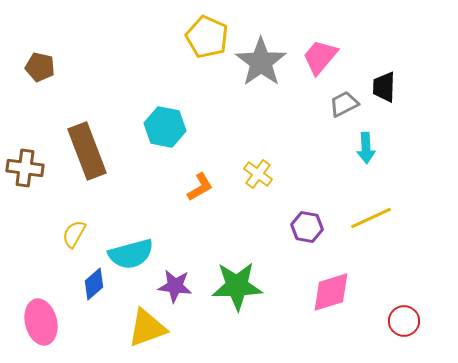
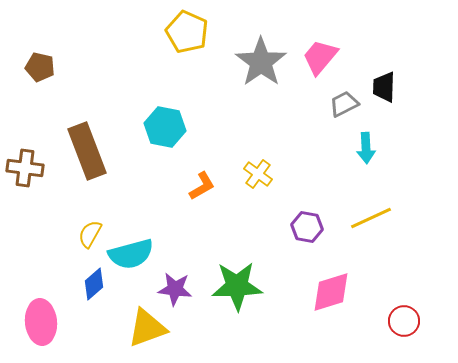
yellow pentagon: moved 20 px left, 5 px up
orange L-shape: moved 2 px right, 1 px up
yellow semicircle: moved 16 px right
purple star: moved 3 px down
pink ellipse: rotated 9 degrees clockwise
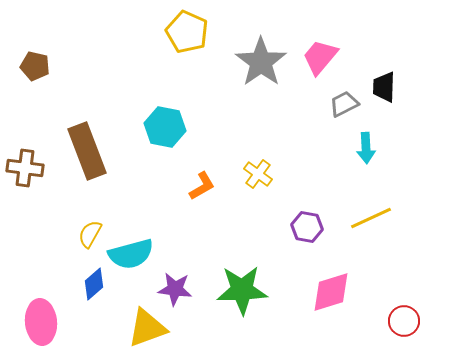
brown pentagon: moved 5 px left, 1 px up
green star: moved 5 px right, 4 px down
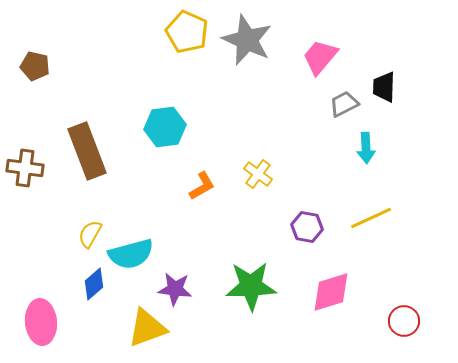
gray star: moved 14 px left, 22 px up; rotated 12 degrees counterclockwise
cyan hexagon: rotated 18 degrees counterclockwise
green star: moved 9 px right, 4 px up
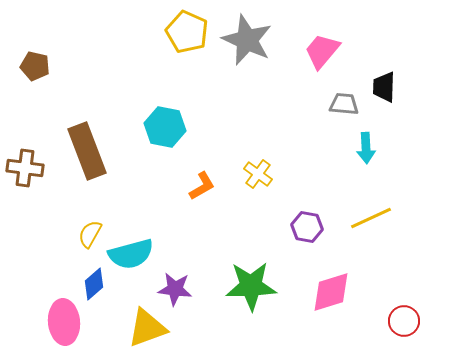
pink trapezoid: moved 2 px right, 6 px up
gray trapezoid: rotated 32 degrees clockwise
cyan hexagon: rotated 18 degrees clockwise
pink ellipse: moved 23 px right
